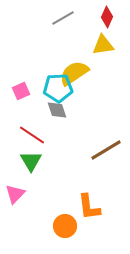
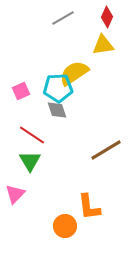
green triangle: moved 1 px left
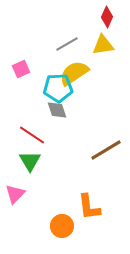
gray line: moved 4 px right, 26 px down
pink square: moved 22 px up
orange circle: moved 3 px left
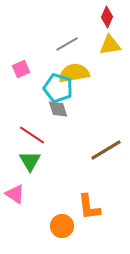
yellow triangle: moved 7 px right
yellow semicircle: rotated 24 degrees clockwise
cyan pentagon: rotated 20 degrees clockwise
gray diamond: moved 1 px right, 1 px up
pink triangle: rotated 40 degrees counterclockwise
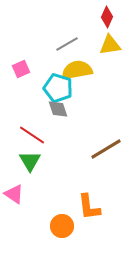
yellow semicircle: moved 3 px right, 3 px up
brown line: moved 1 px up
pink triangle: moved 1 px left
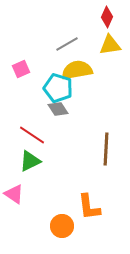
gray diamond: rotated 15 degrees counterclockwise
brown line: rotated 56 degrees counterclockwise
green triangle: rotated 35 degrees clockwise
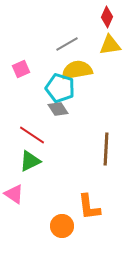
cyan pentagon: moved 2 px right
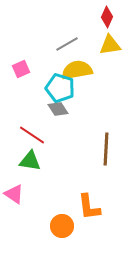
green triangle: rotated 35 degrees clockwise
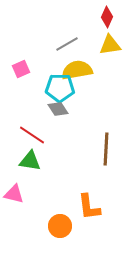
cyan pentagon: rotated 16 degrees counterclockwise
pink triangle: rotated 20 degrees counterclockwise
orange circle: moved 2 px left
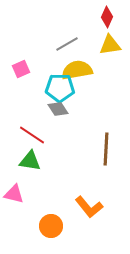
orange L-shape: rotated 32 degrees counterclockwise
orange circle: moved 9 px left
